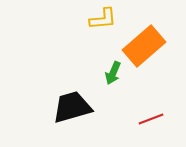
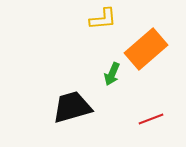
orange rectangle: moved 2 px right, 3 px down
green arrow: moved 1 px left, 1 px down
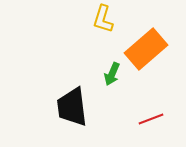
yellow L-shape: rotated 112 degrees clockwise
black trapezoid: rotated 81 degrees counterclockwise
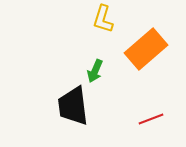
green arrow: moved 17 px left, 3 px up
black trapezoid: moved 1 px right, 1 px up
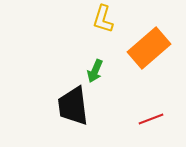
orange rectangle: moved 3 px right, 1 px up
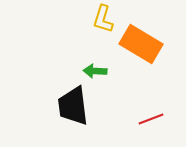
orange rectangle: moved 8 px left, 4 px up; rotated 72 degrees clockwise
green arrow: rotated 70 degrees clockwise
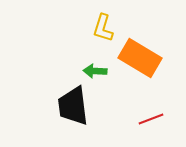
yellow L-shape: moved 9 px down
orange rectangle: moved 1 px left, 14 px down
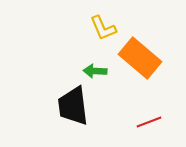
yellow L-shape: rotated 40 degrees counterclockwise
orange rectangle: rotated 9 degrees clockwise
red line: moved 2 px left, 3 px down
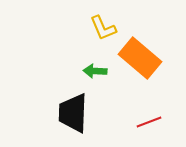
black trapezoid: moved 7 px down; rotated 9 degrees clockwise
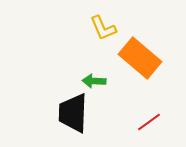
green arrow: moved 1 px left, 10 px down
red line: rotated 15 degrees counterclockwise
